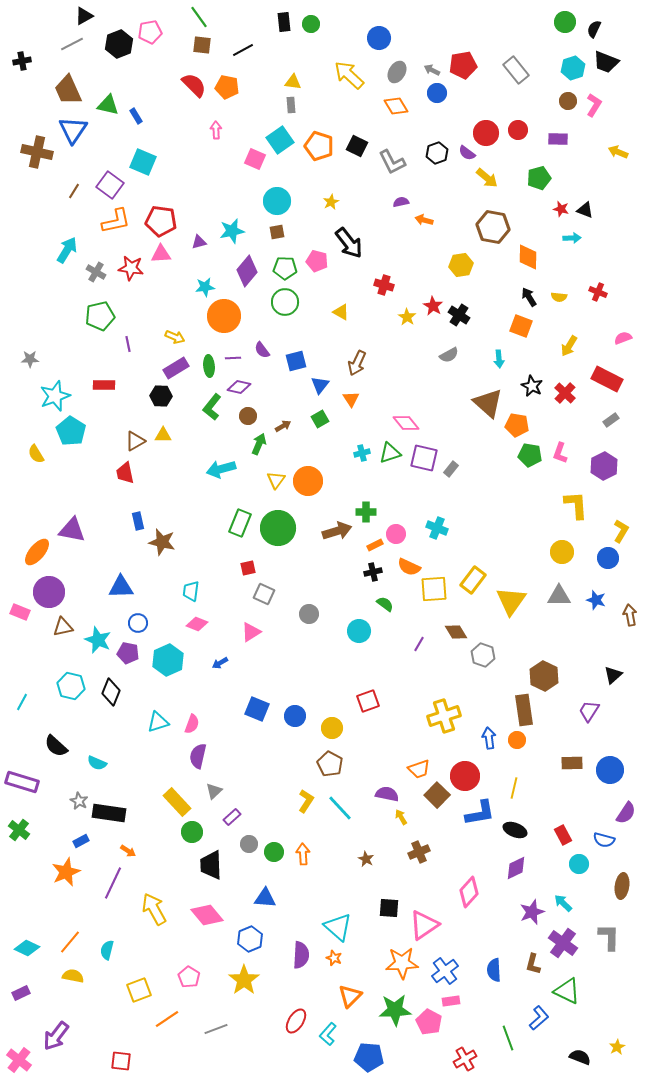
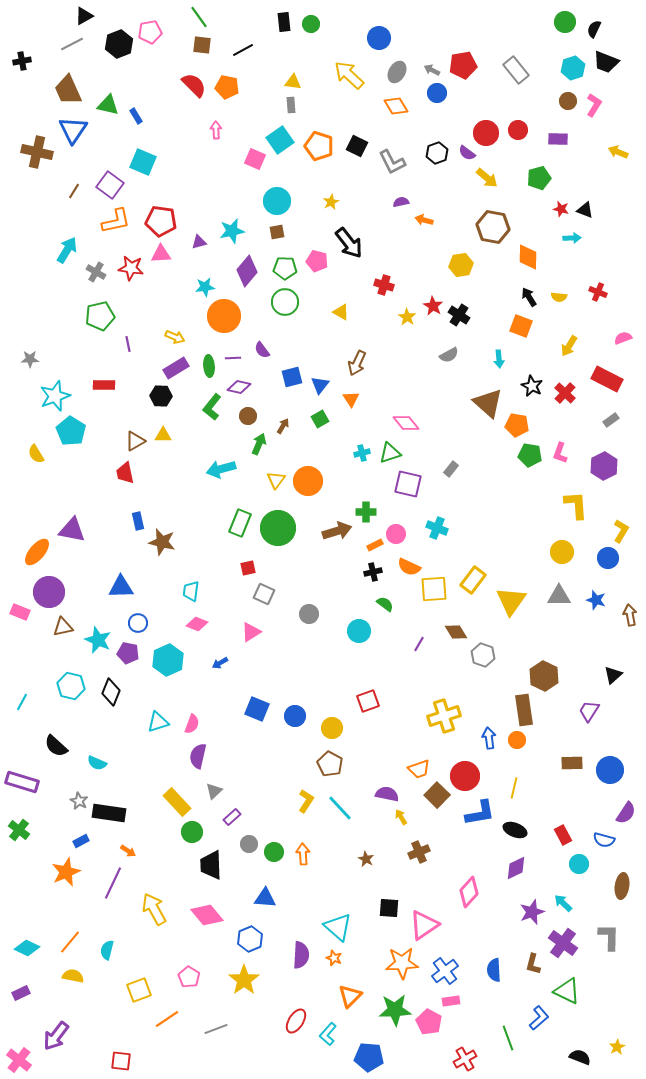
blue square at (296, 361): moved 4 px left, 16 px down
brown arrow at (283, 426): rotated 28 degrees counterclockwise
purple square at (424, 458): moved 16 px left, 26 px down
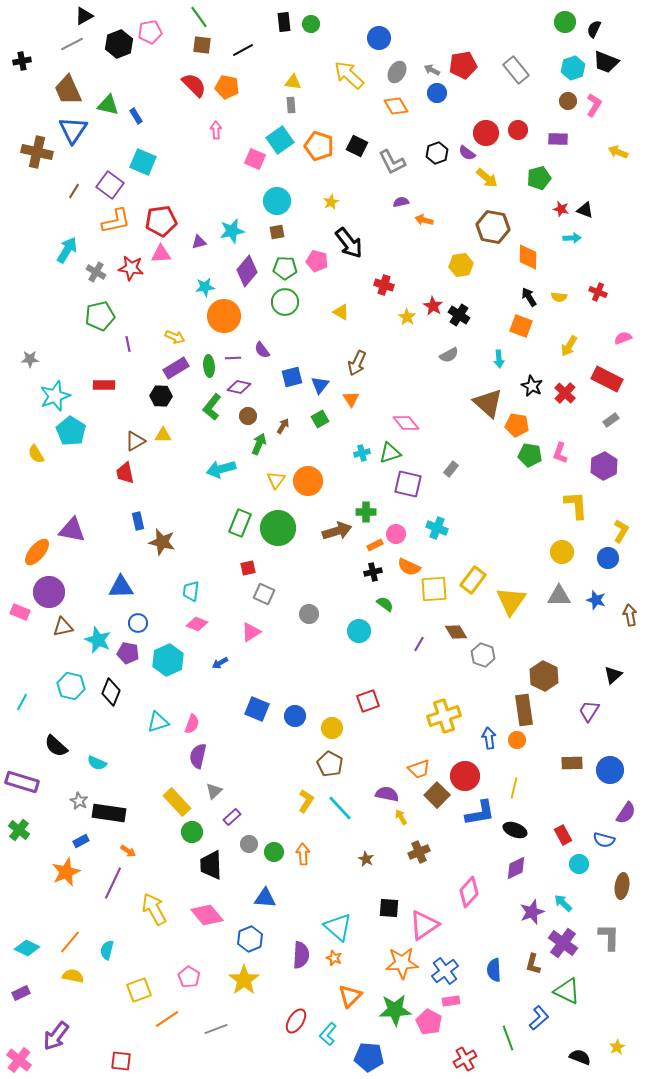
red pentagon at (161, 221): rotated 16 degrees counterclockwise
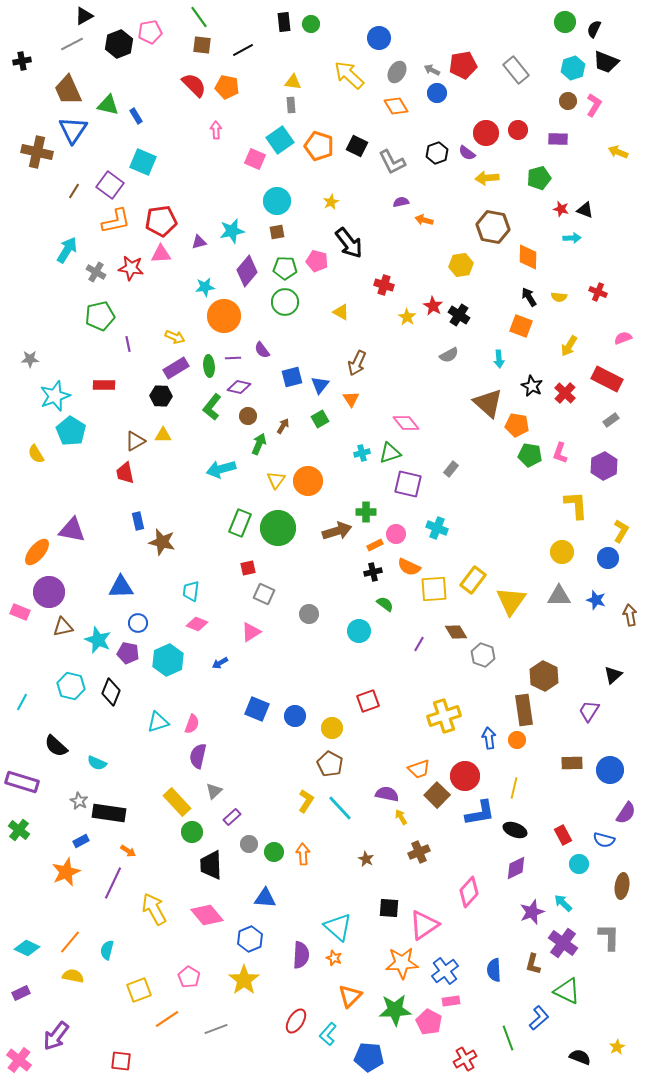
yellow arrow at (487, 178): rotated 135 degrees clockwise
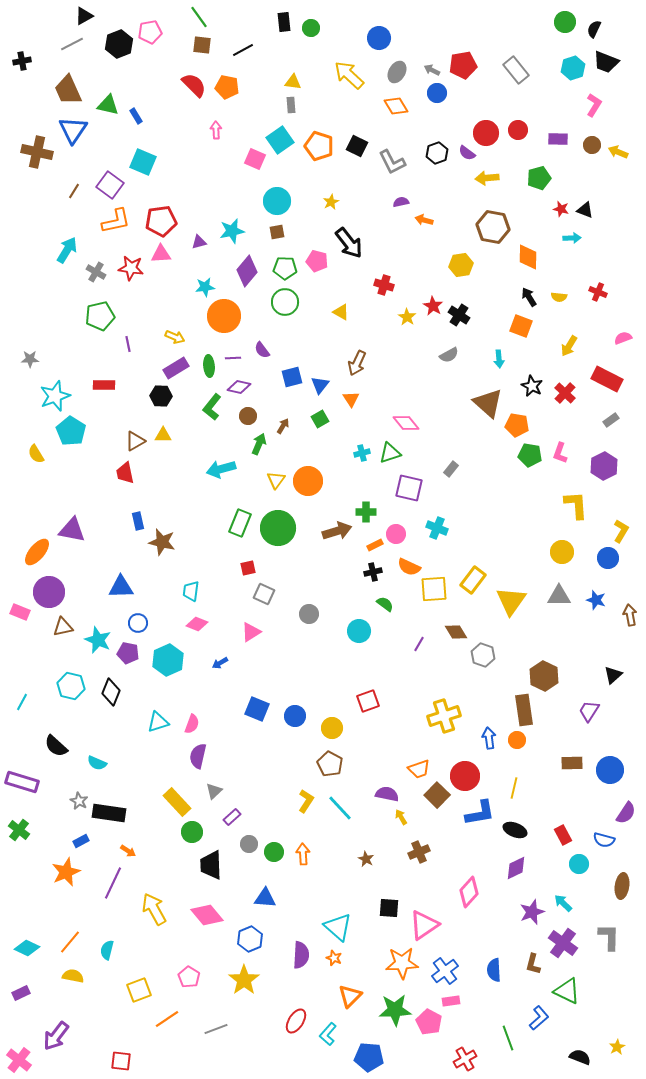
green circle at (311, 24): moved 4 px down
brown circle at (568, 101): moved 24 px right, 44 px down
purple square at (408, 484): moved 1 px right, 4 px down
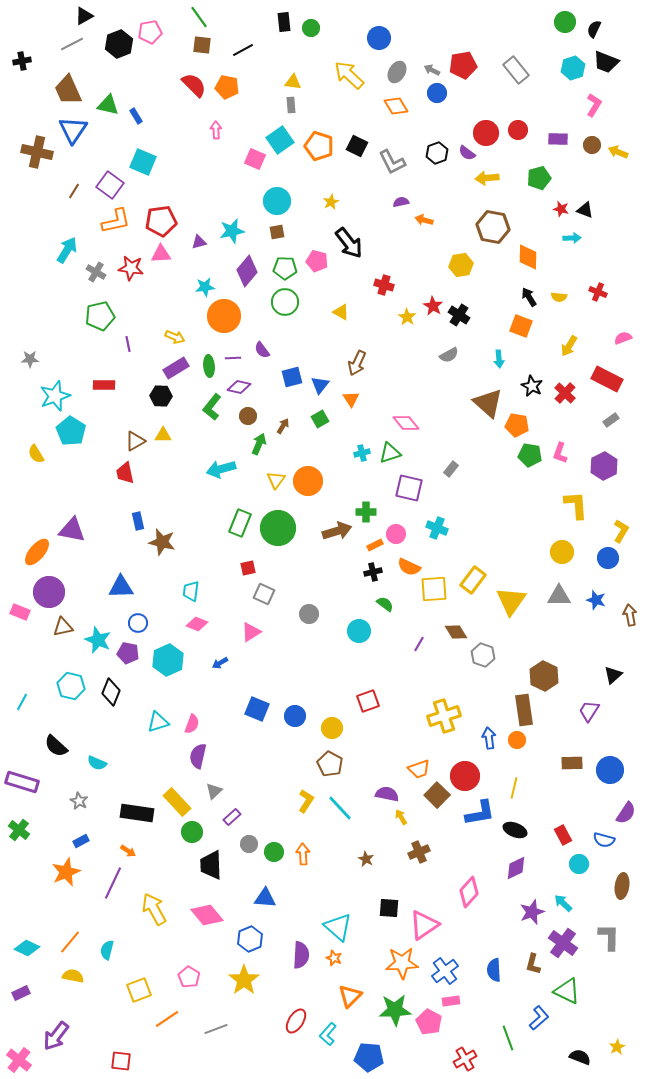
black rectangle at (109, 813): moved 28 px right
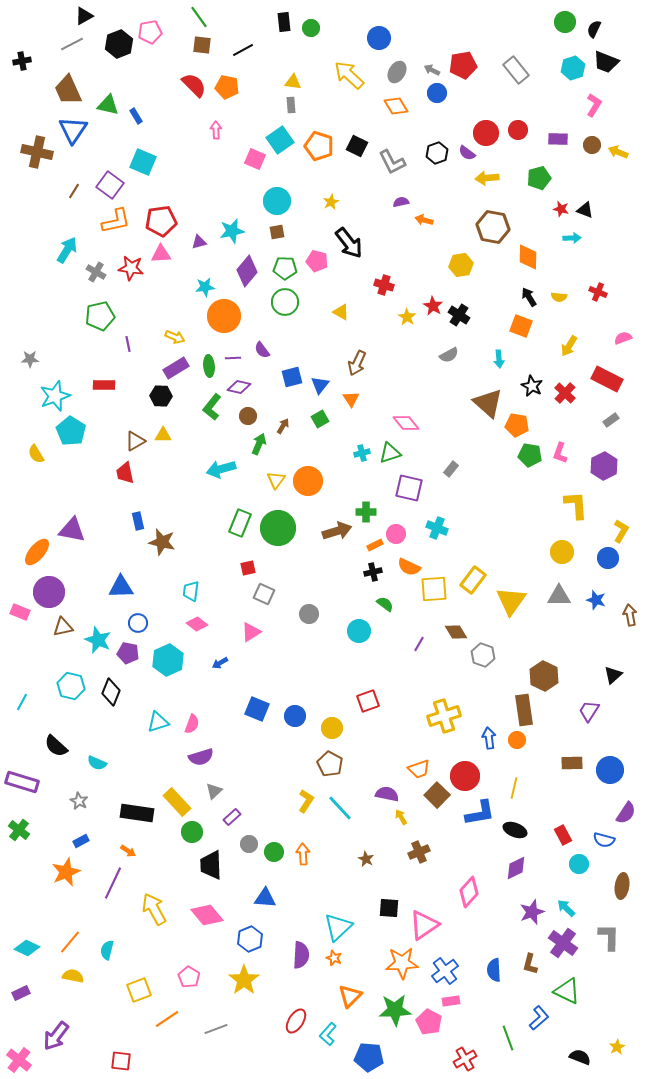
pink diamond at (197, 624): rotated 15 degrees clockwise
purple semicircle at (198, 756): moved 3 px right, 1 px down; rotated 120 degrees counterclockwise
cyan arrow at (563, 903): moved 3 px right, 5 px down
cyan triangle at (338, 927): rotated 36 degrees clockwise
brown L-shape at (533, 964): moved 3 px left
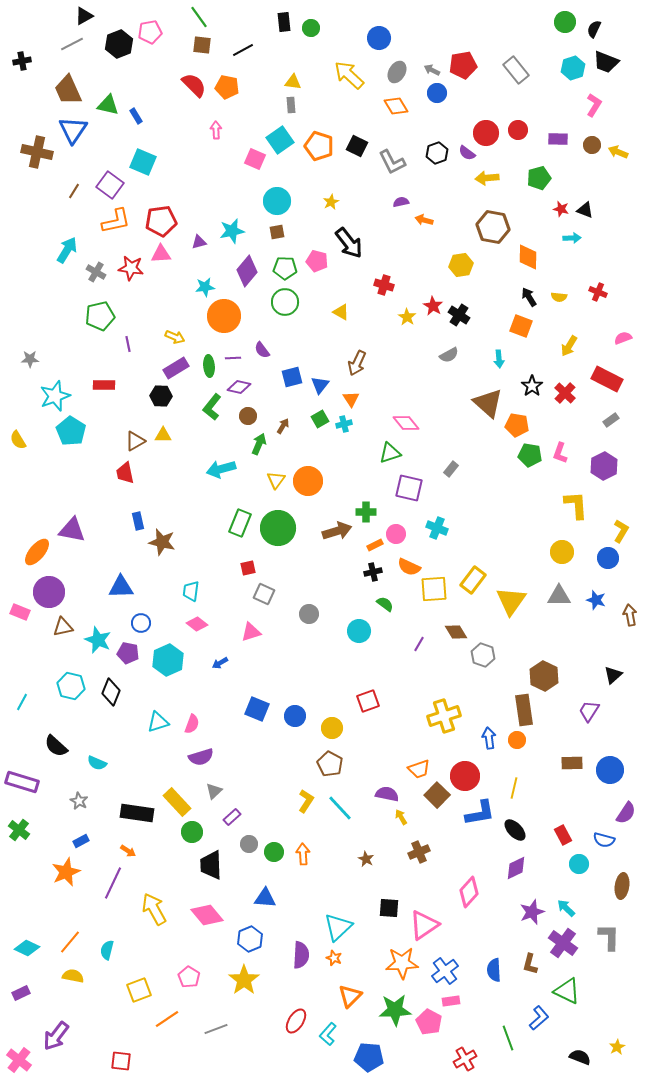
black star at (532, 386): rotated 10 degrees clockwise
cyan cross at (362, 453): moved 18 px left, 29 px up
yellow semicircle at (36, 454): moved 18 px left, 14 px up
blue circle at (138, 623): moved 3 px right
pink triangle at (251, 632): rotated 15 degrees clockwise
black ellipse at (515, 830): rotated 25 degrees clockwise
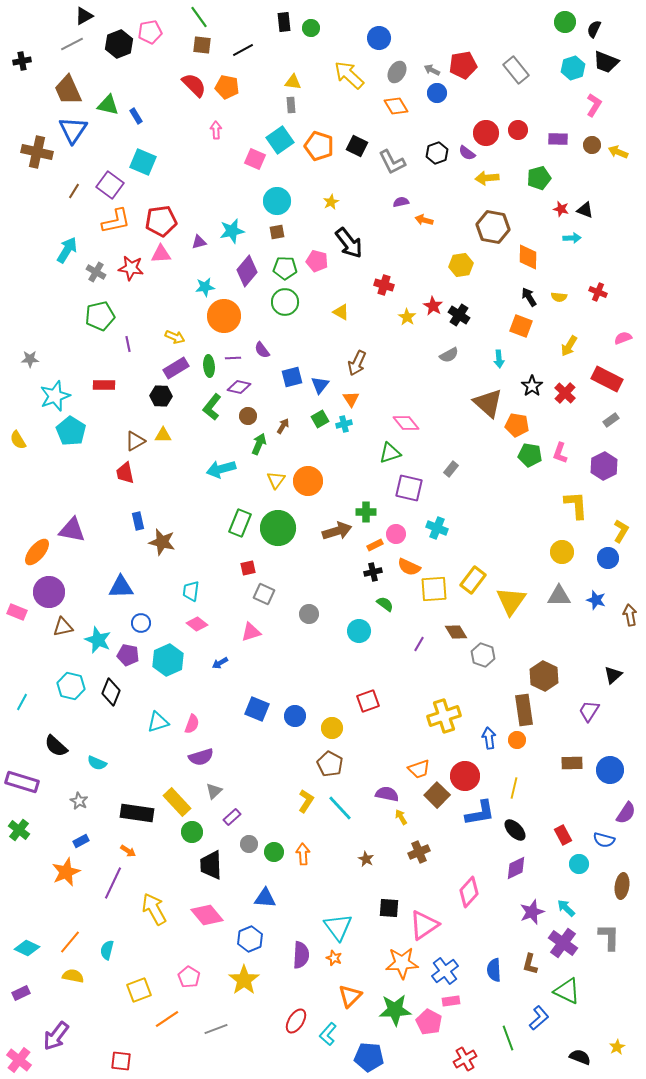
pink rectangle at (20, 612): moved 3 px left
purple pentagon at (128, 653): moved 2 px down
cyan triangle at (338, 927): rotated 24 degrees counterclockwise
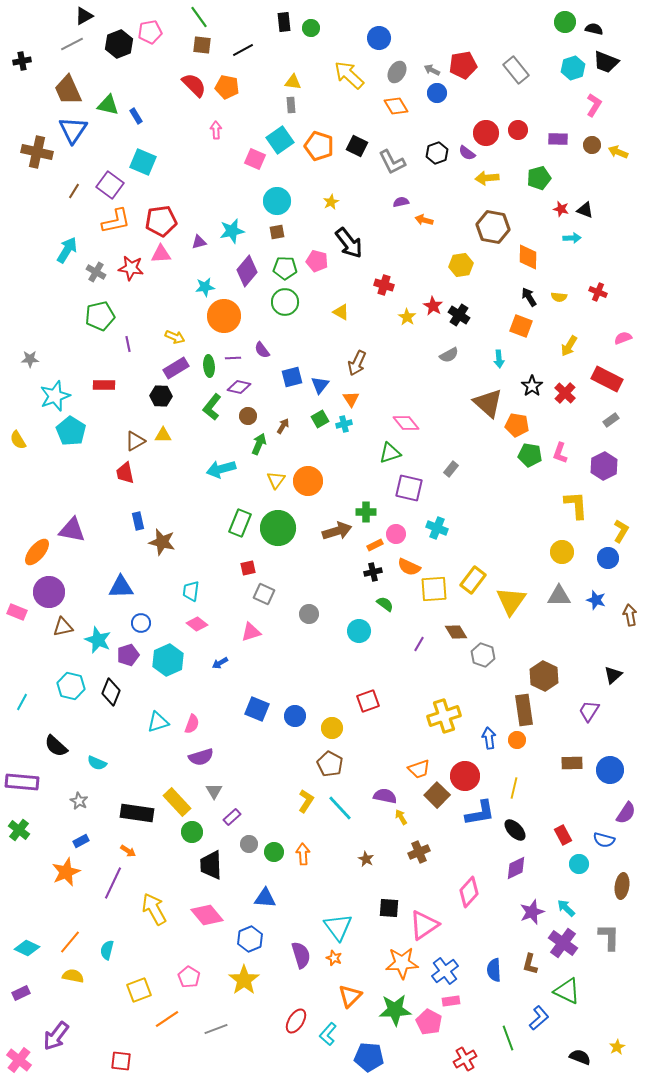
black semicircle at (594, 29): rotated 78 degrees clockwise
purple pentagon at (128, 655): rotated 30 degrees counterclockwise
purple rectangle at (22, 782): rotated 12 degrees counterclockwise
gray triangle at (214, 791): rotated 18 degrees counterclockwise
purple semicircle at (387, 794): moved 2 px left, 2 px down
purple semicircle at (301, 955): rotated 20 degrees counterclockwise
